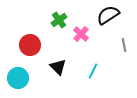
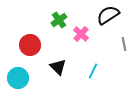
gray line: moved 1 px up
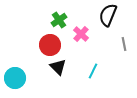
black semicircle: rotated 35 degrees counterclockwise
red circle: moved 20 px right
cyan circle: moved 3 px left
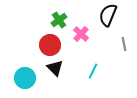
black triangle: moved 3 px left, 1 px down
cyan circle: moved 10 px right
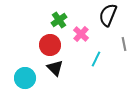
cyan line: moved 3 px right, 12 px up
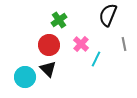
pink cross: moved 10 px down
red circle: moved 1 px left
black triangle: moved 7 px left, 1 px down
cyan circle: moved 1 px up
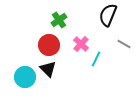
gray line: rotated 48 degrees counterclockwise
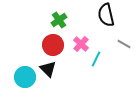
black semicircle: moved 2 px left; rotated 35 degrees counterclockwise
red circle: moved 4 px right
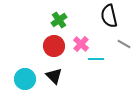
black semicircle: moved 3 px right, 1 px down
red circle: moved 1 px right, 1 px down
cyan line: rotated 63 degrees clockwise
black triangle: moved 6 px right, 7 px down
cyan circle: moved 2 px down
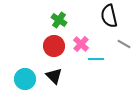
green cross: rotated 21 degrees counterclockwise
